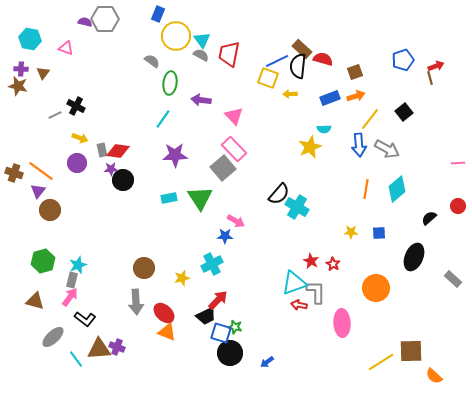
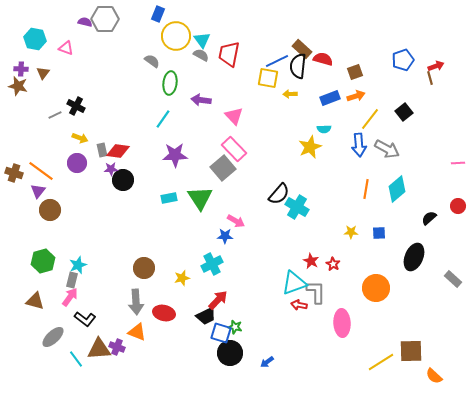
cyan hexagon at (30, 39): moved 5 px right
yellow square at (268, 78): rotated 10 degrees counterclockwise
red ellipse at (164, 313): rotated 30 degrees counterclockwise
orange triangle at (167, 332): moved 30 px left
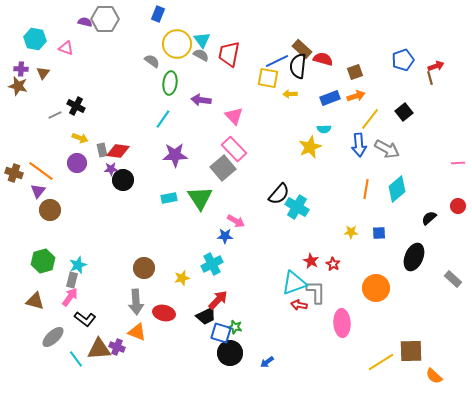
yellow circle at (176, 36): moved 1 px right, 8 px down
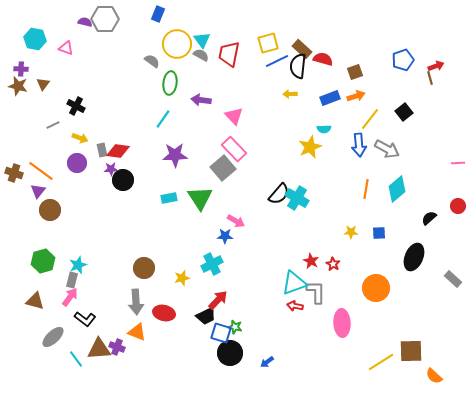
brown triangle at (43, 73): moved 11 px down
yellow square at (268, 78): moved 35 px up; rotated 25 degrees counterclockwise
gray line at (55, 115): moved 2 px left, 10 px down
cyan cross at (297, 207): moved 9 px up
red arrow at (299, 305): moved 4 px left, 1 px down
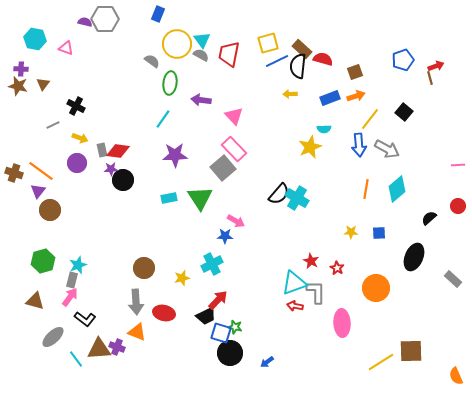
black square at (404, 112): rotated 12 degrees counterclockwise
pink line at (458, 163): moved 2 px down
red star at (333, 264): moved 4 px right, 4 px down
orange semicircle at (434, 376): moved 22 px right; rotated 24 degrees clockwise
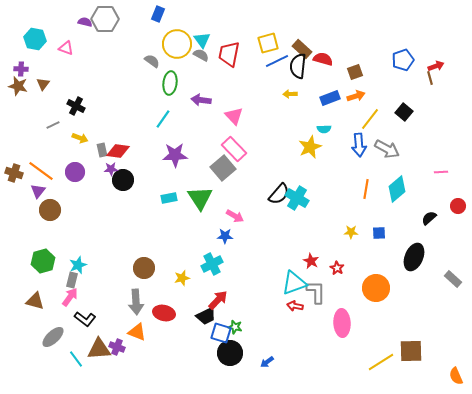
purple circle at (77, 163): moved 2 px left, 9 px down
pink line at (458, 165): moved 17 px left, 7 px down
pink arrow at (236, 221): moved 1 px left, 5 px up
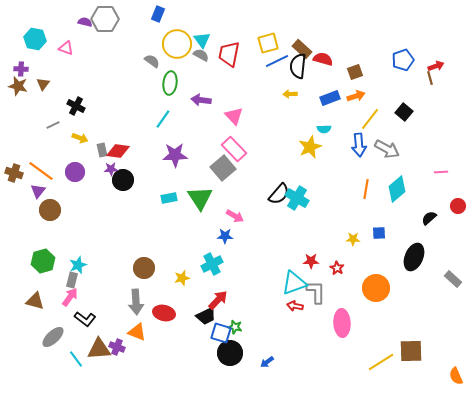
yellow star at (351, 232): moved 2 px right, 7 px down
red star at (311, 261): rotated 28 degrees counterclockwise
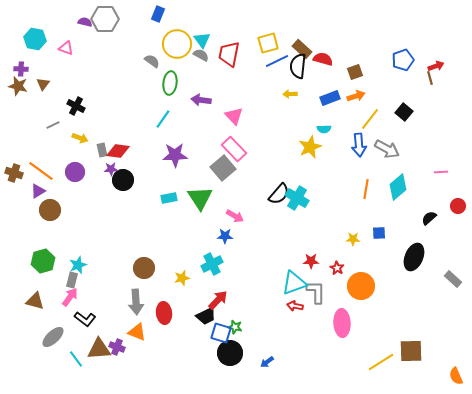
cyan diamond at (397, 189): moved 1 px right, 2 px up
purple triangle at (38, 191): rotated 21 degrees clockwise
orange circle at (376, 288): moved 15 px left, 2 px up
red ellipse at (164, 313): rotated 70 degrees clockwise
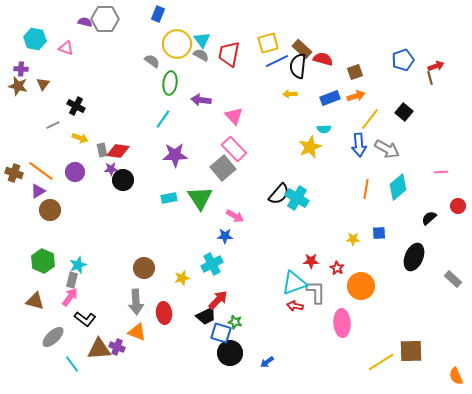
green hexagon at (43, 261): rotated 20 degrees counterclockwise
green star at (235, 327): moved 5 px up
cyan line at (76, 359): moved 4 px left, 5 px down
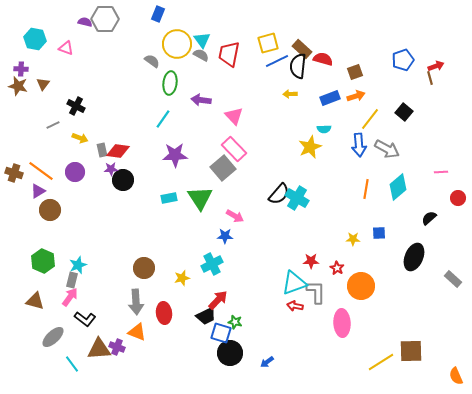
red circle at (458, 206): moved 8 px up
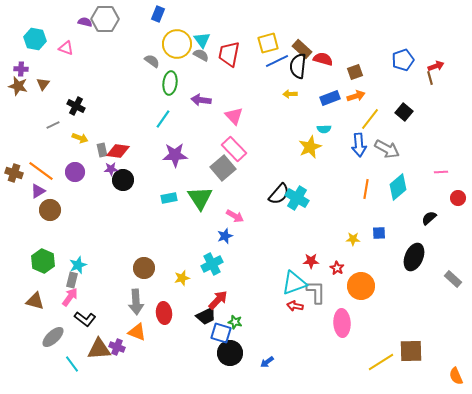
blue star at (225, 236): rotated 21 degrees counterclockwise
